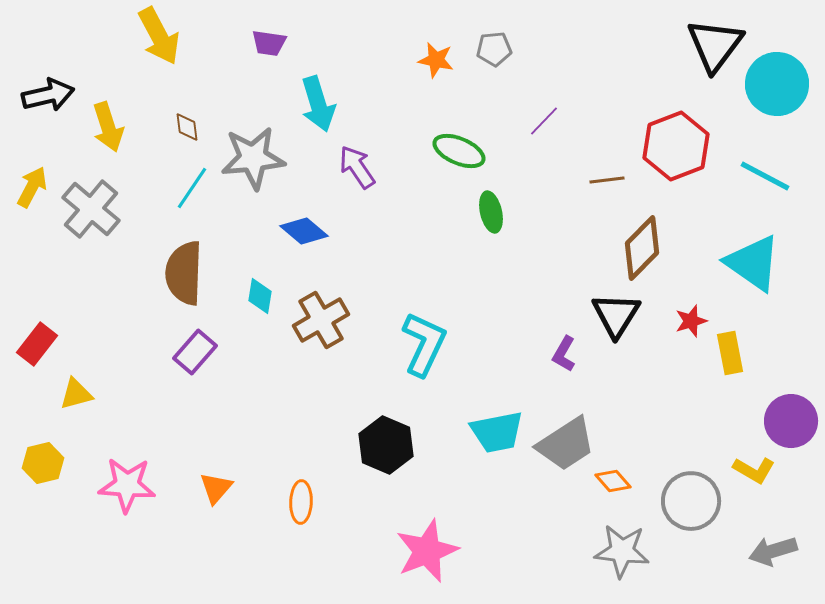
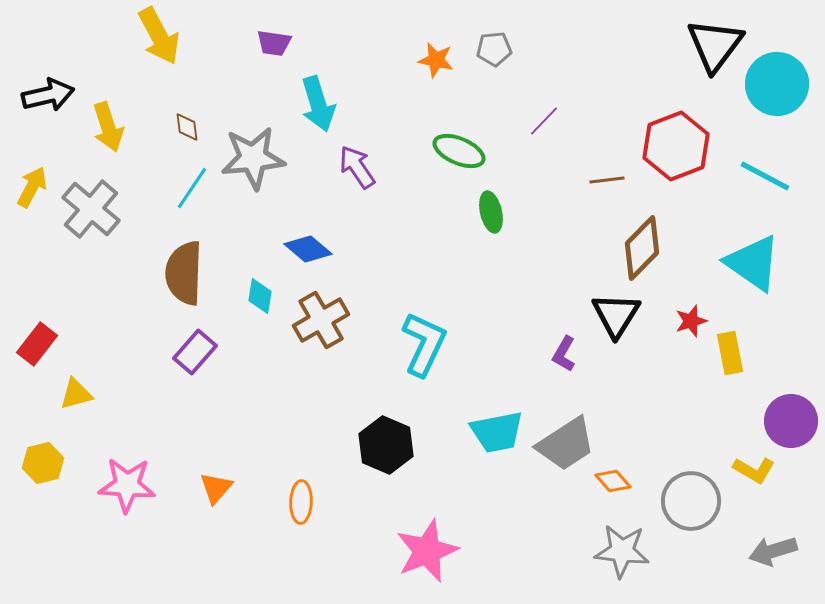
purple trapezoid at (269, 43): moved 5 px right
blue diamond at (304, 231): moved 4 px right, 18 px down
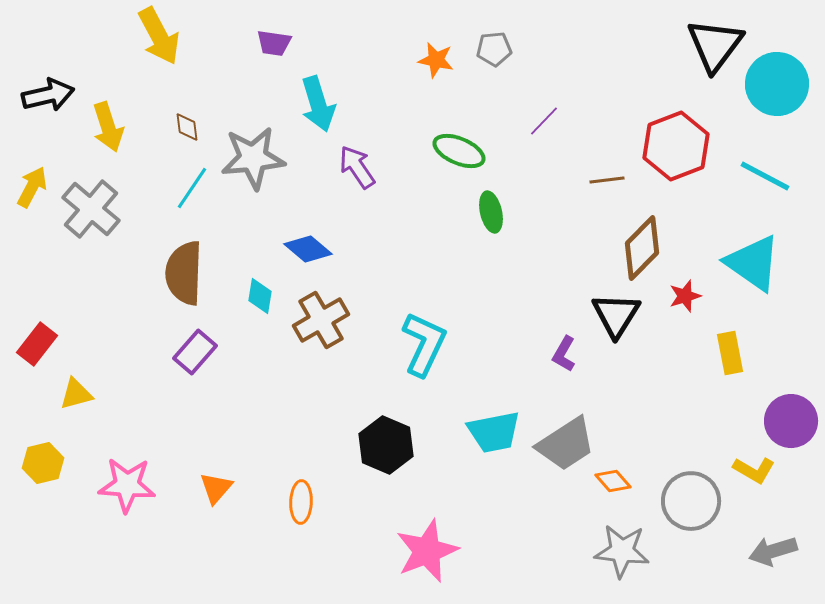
red star at (691, 321): moved 6 px left, 25 px up
cyan trapezoid at (497, 432): moved 3 px left
